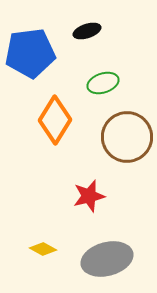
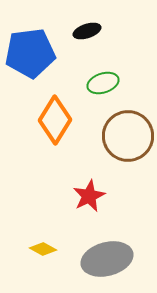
brown circle: moved 1 px right, 1 px up
red star: rotated 12 degrees counterclockwise
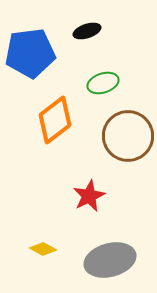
orange diamond: rotated 21 degrees clockwise
gray ellipse: moved 3 px right, 1 px down
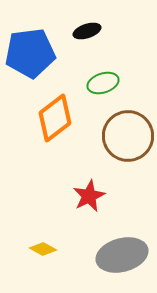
orange diamond: moved 2 px up
gray ellipse: moved 12 px right, 5 px up
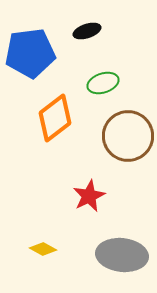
gray ellipse: rotated 21 degrees clockwise
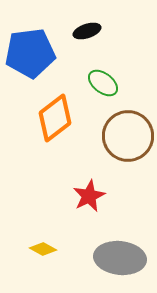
green ellipse: rotated 56 degrees clockwise
gray ellipse: moved 2 px left, 3 px down
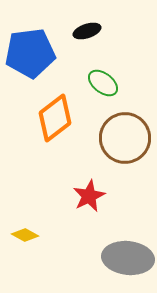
brown circle: moved 3 px left, 2 px down
yellow diamond: moved 18 px left, 14 px up
gray ellipse: moved 8 px right
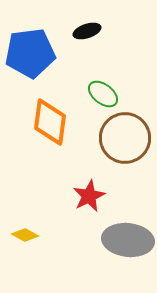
green ellipse: moved 11 px down
orange diamond: moved 5 px left, 4 px down; rotated 45 degrees counterclockwise
gray ellipse: moved 18 px up
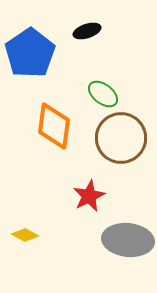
blue pentagon: rotated 27 degrees counterclockwise
orange diamond: moved 4 px right, 4 px down
brown circle: moved 4 px left
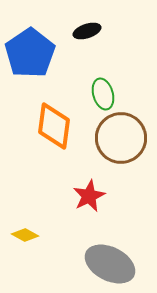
green ellipse: rotated 36 degrees clockwise
gray ellipse: moved 18 px left, 24 px down; rotated 21 degrees clockwise
